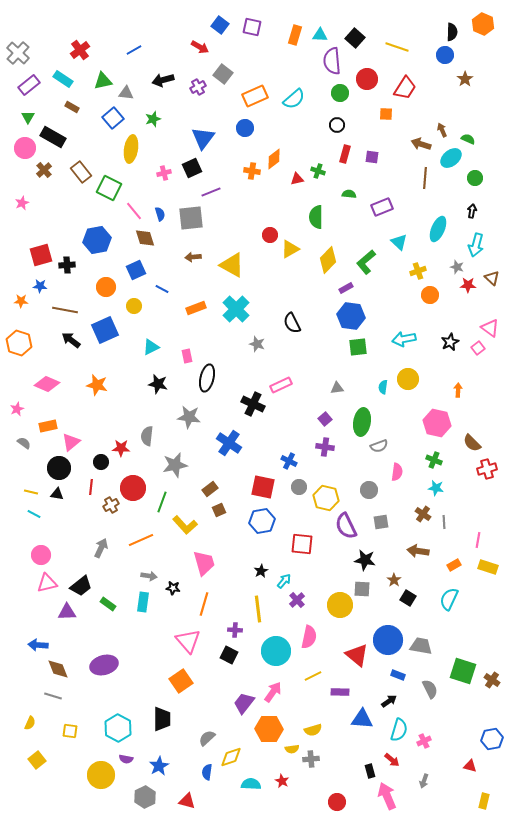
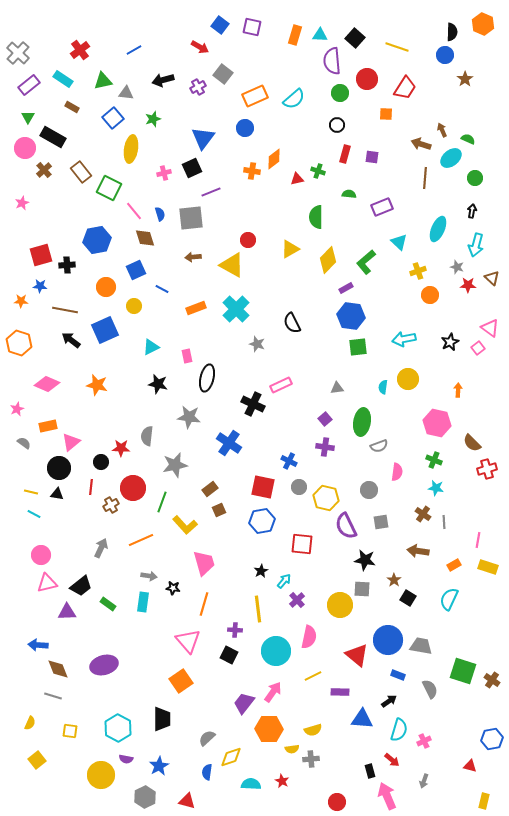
red circle at (270, 235): moved 22 px left, 5 px down
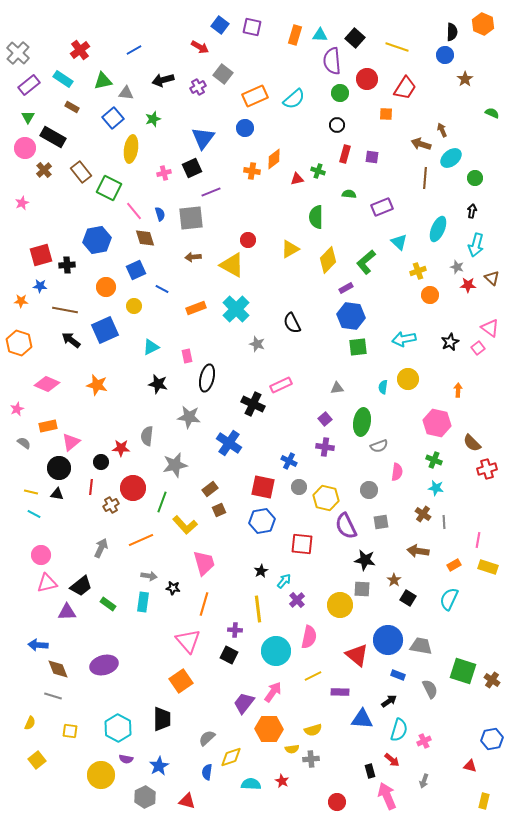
green semicircle at (468, 139): moved 24 px right, 26 px up
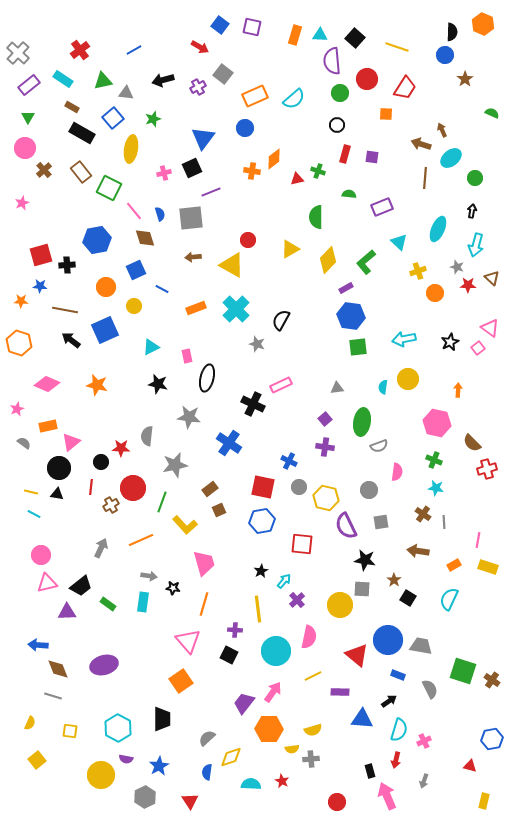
black rectangle at (53, 137): moved 29 px right, 4 px up
orange circle at (430, 295): moved 5 px right, 2 px up
black semicircle at (292, 323): moved 11 px left, 3 px up; rotated 55 degrees clockwise
red arrow at (392, 760): moved 4 px right; rotated 63 degrees clockwise
red triangle at (187, 801): moved 3 px right; rotated 42 degrees clockwise
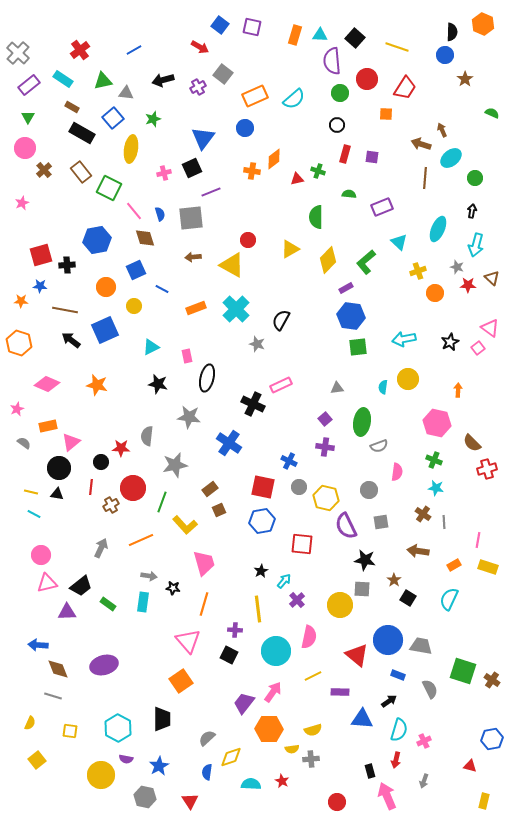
gray hexagon at (145, 797): rotated 20 degrees counterclockwise
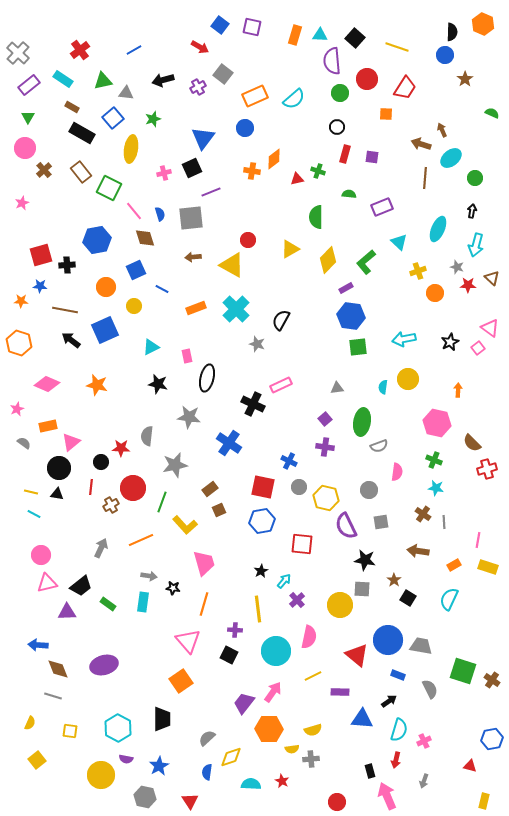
black circle at (337, 125): moved 2 px down
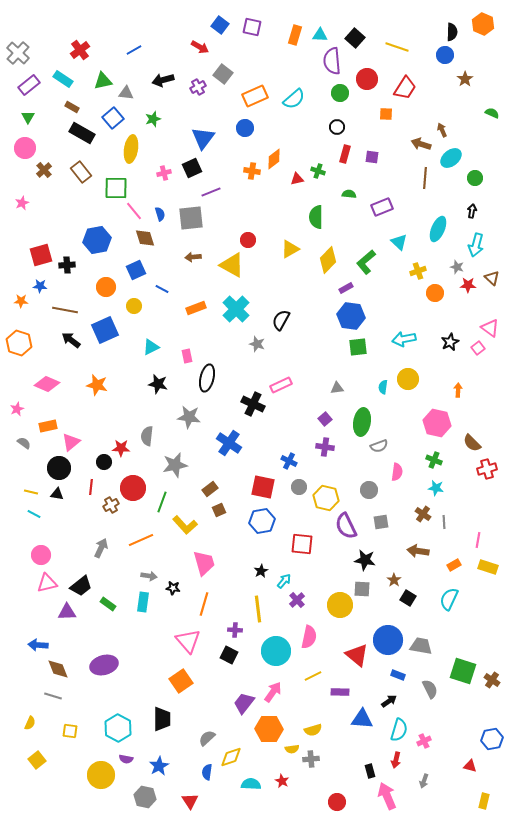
green square at (109, 188): moved 7 px right; rotated 25 degrees counterclockwise
black circle at (101, 462): moved 3 px right
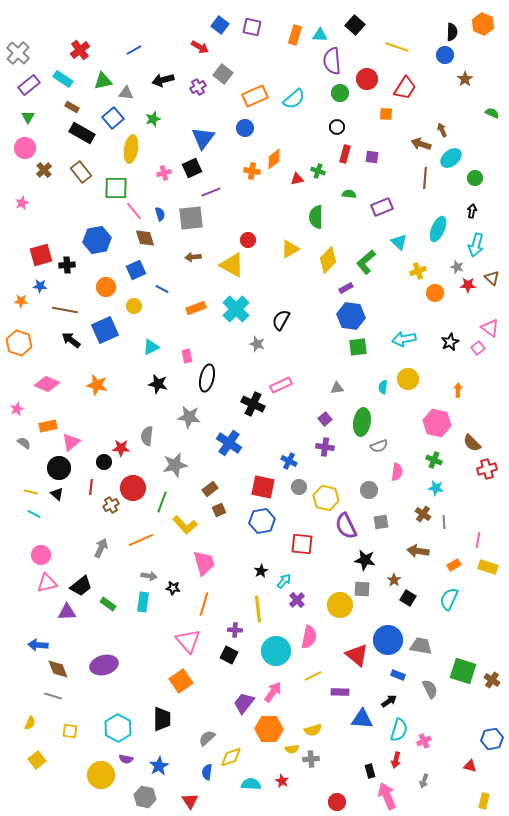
black square at (355, 38): moved 13 px up
black triangle at (57, 494): rotated 32 degrees clockwise
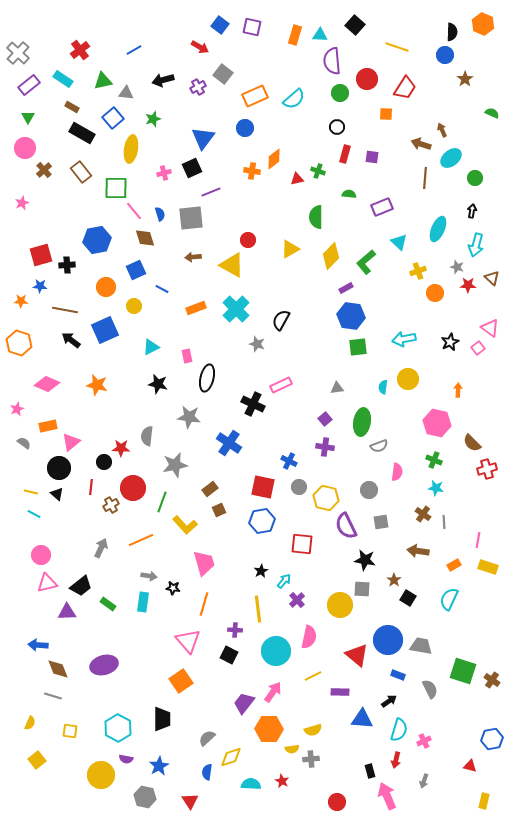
yellow diamond at (328, 260): moved 3 px right, 4 px up
